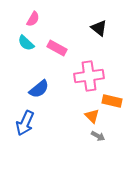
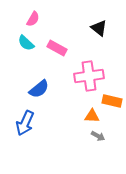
orange triangle: rotated 42 degrees counterclockwise
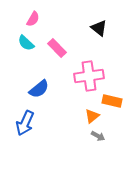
pink rectangle: rotated 18 degrees clockwise
orange triangle: rotated 42 degrees counterclockwise
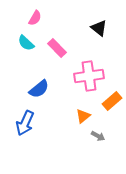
pink semicircle: moved 2 px right, 1 px up
orange rectangle: rotated 54 degrees counterclockwise
orange triangle: moved 9 px left
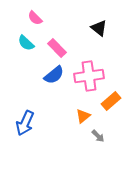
pink semicircle: rotated 105 degrees clockwise
blue semicircle: moved 15 px right, 14 px up
orange rectangle: moved 1 px left
gray arrow: rotated 16 degrees clockwise
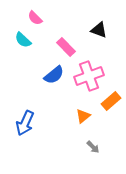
black triangle: moved 2 px down; rotated 18 degrees counterclockwise
cyan semicircle: moved 3 px left, 3 px up
pink rectangle: moved 9 px right, 1 px up
pink cross: rotated 12 degrees counterclockwise
gray arrow: moved 5 px left, 11 px down
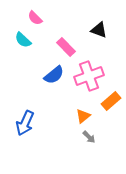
gray arrow: moved 4 px left, 10 px up
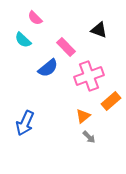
blue semicircle: moved 6 px left, 7 px up
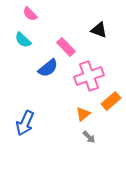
pink semicircle: moved 5 px left, 4 px up
orange triangle: moved 2 px up
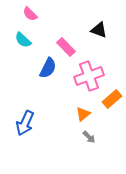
blue semicircle: rotated 25 degrees counterclockwise
orange rectangle: moved 1 px right, 2 px up
